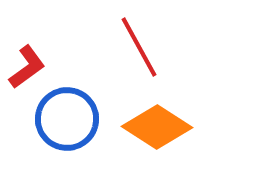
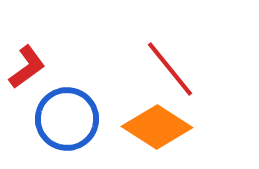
red line: moved 31 px right, 22 px down; rotated 10 degrees counterclockwise
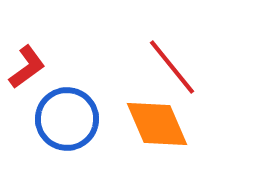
red line: moved 2 px right, 2 px up
orange diamond: moved 3 px up; rotated 34 degrees clockwise
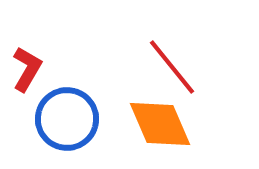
red L-shape: moved 2 px down; rotated 24 degrees counterclockwise
orange diamond: moved 3 px right
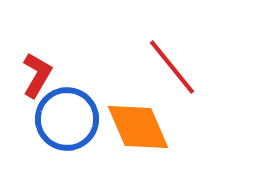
red L-shape: moved 10 px right, 6 px down
orange diamond: moved 22 px left, 3 px down
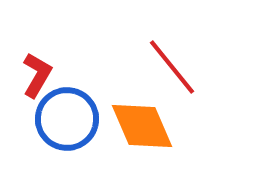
orange diamond: moved 4 px right, 1 px up
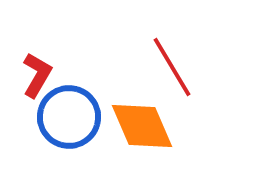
red line: rotated 8 degrees clockwise
blue circle: moved 2 px right, 2 px up
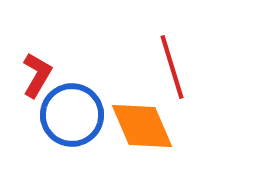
red line: rotated 14 degrees clockwise
blue circle: moved 3 px right, 2 px up
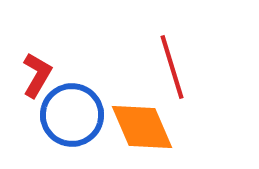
orange diamond: moved 1 px down
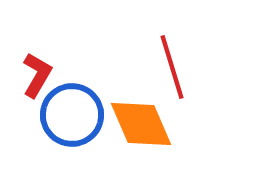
orange diamond: moved 1 px left, 3 px up
